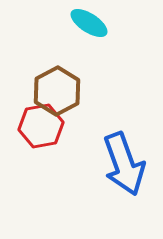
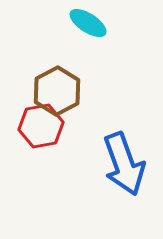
cyan ellipse: moved 1 px left
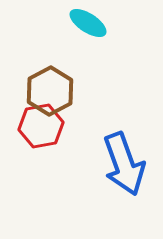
brown hexagon: moved 7 px left
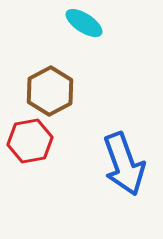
cyan ellipse: moved 4 px left
red hexagon: moved 11 px left, 15 px down
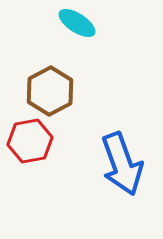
cyan ellipse: moved 7 px left
blue arrow: moved 2 px left
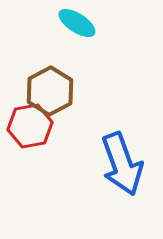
red hexagon: moved 15 px up
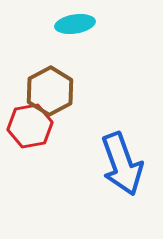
cyan ellipse: moved 2 px left, 1 px down; rotated 42 degrees counterclockwise
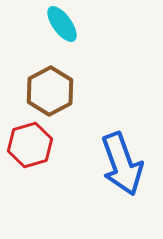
cyan ellipse: moved 13 px left; rotated 63 degrees clockwise
red hexagon: moved 19 px down; rotated 6 degrees counterclockwise
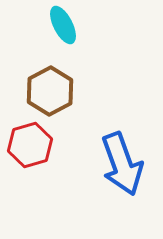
cyan ellipse: moved 1 px right, 1 px down; rotated 9 degrees clockwise
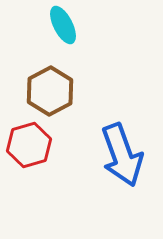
red hexagon: moved 1 px left
blue arrow: moved 9 px up
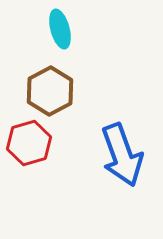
cyan ellipse: moved 3 px left, 4 px down; rotated 12 degrees clockwise
red hexagon: moved 2 px up
